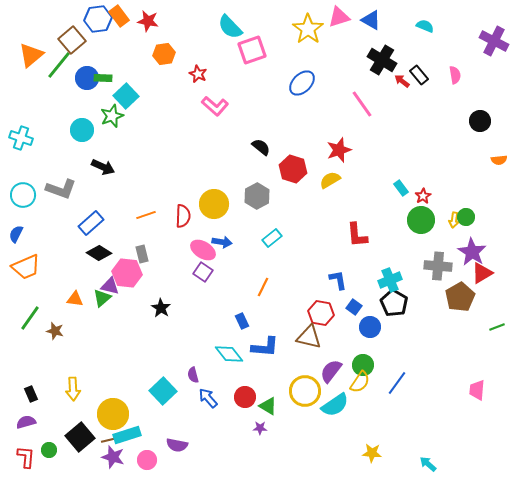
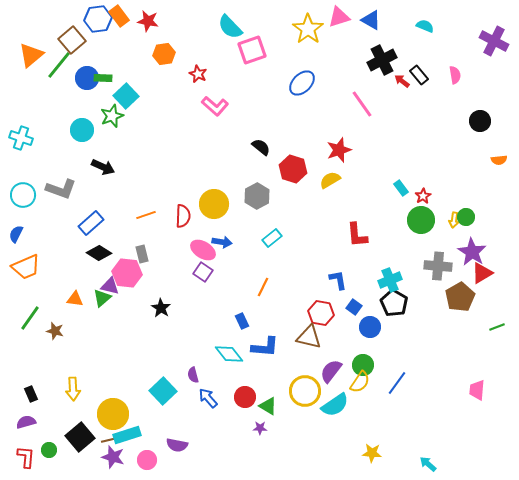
black cross at (382, 60): rotated 32 degrees clockwise
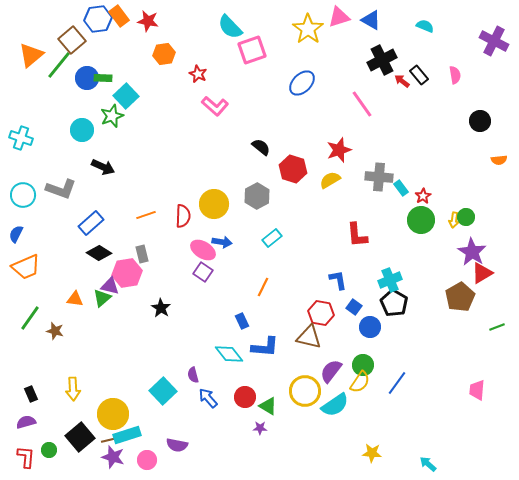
gray cross at (438, 266): moved 59 px left, 89 px up
pink hexagon at (127, 273): rotated 16 degrees counterclockwise
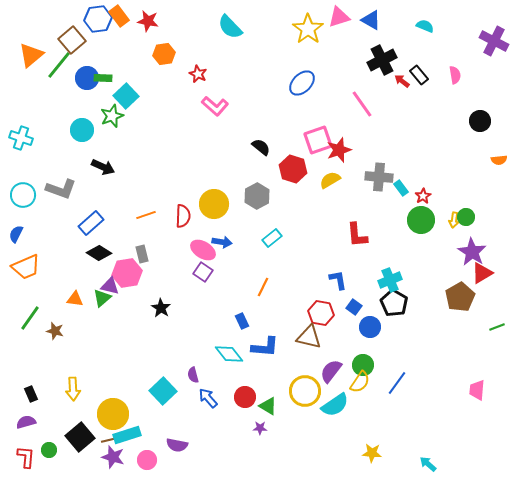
pink square at (252, 50): moved 66 px right, 90 px down
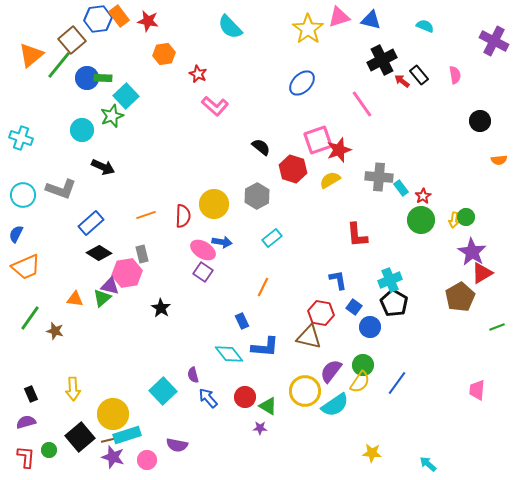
blue triangle at (371, 20): rotated 15 degrees counterclockwise
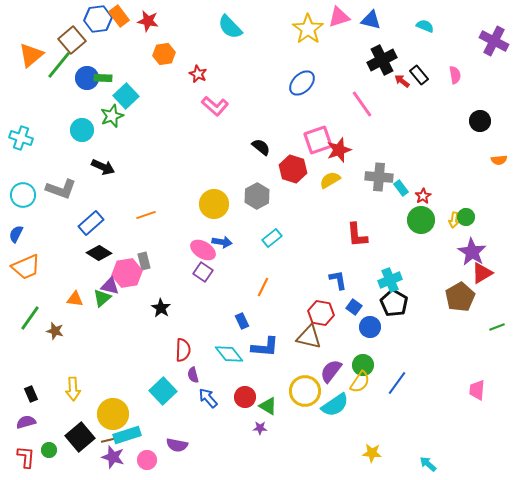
red semicircle at (183, 216): moved 134 px down
gray rectangle at (142, 254): moved 2 px right, 7 px down
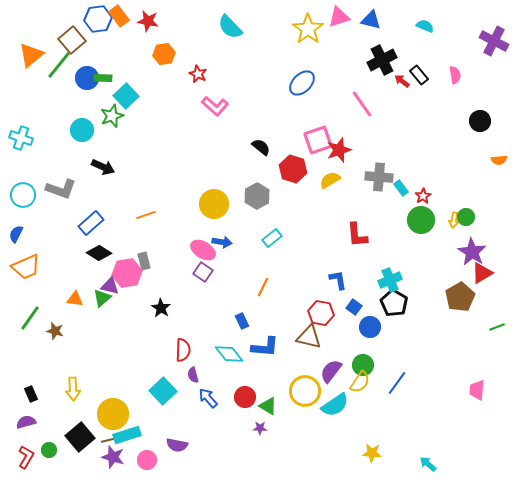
red L-shape at (26, 457): rotated 25 degrees clockwise
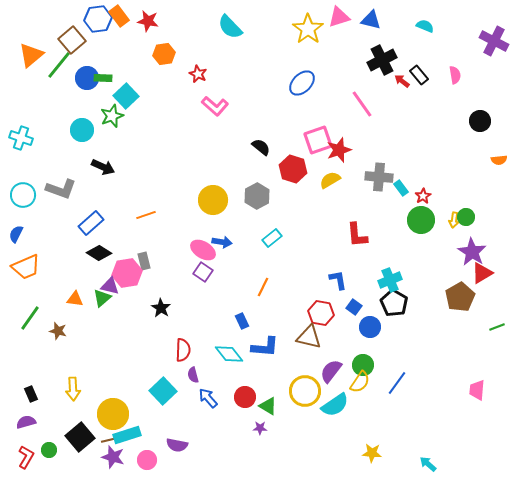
yellow circle at (214, 204): moved 1 px left, 4 px up
brown star at (55, 331): moved 3 px right
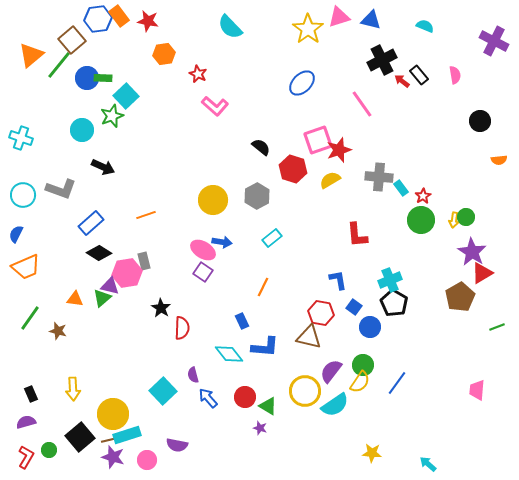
red semicircle at (183, 350): moved 1 px left, 22 px up
purple star at (260, 428): rotated 16 degrees clockwise
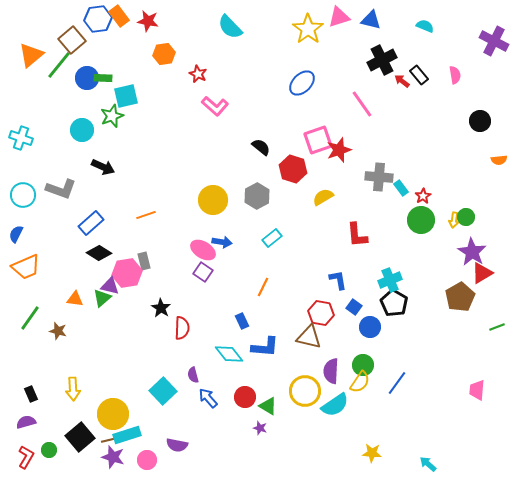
cyan square at (126, 96): rotated 30 degrees clockwise
yellow semicircle at (330, 180): moved 7 px left, 17 px down
purple semicircle at (331, 371): rotated 35 degrees counterclockwise
